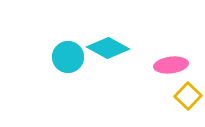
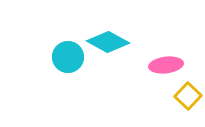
cyan diamond: moved 6 px up
pink ellipse: moved 5 px left
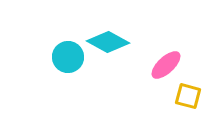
pink ellipse: rotated 36 degrees counterclockwise
yellow square: rotated 28 degrees counterclockwise
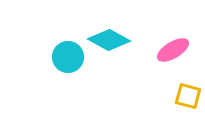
cyan diamond: moved 1 px right, 2 px up
pink ellipse: moved 7 px right, 15 px up; rotated 12 degrees clockwise
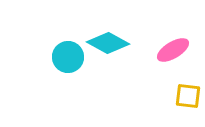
cyan diamond: moved 1 px left, 3 px down
yellow square: rotated 8 degrees counterclockwise
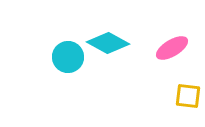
pink ellipse: moved 1 px left, 2 px up
